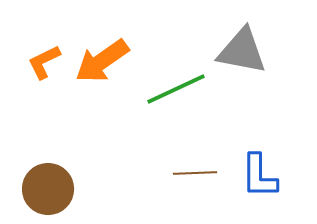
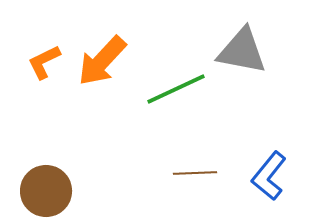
orange arrow: rotated 12 degrees counterclockwise
blue L-shape: moved 10 px right; rotated 39 degrees clockwise
brown circle: moved 2 px left, 2 px down
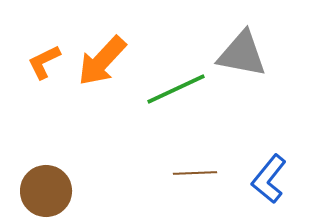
gray triangle: moved 3 px down
blue L-shape: moved 3 px down
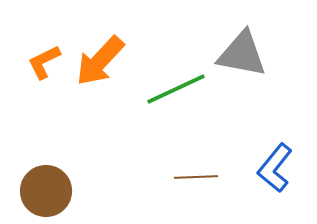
orange arrow: moved 2 px left
brown line: moved 1 px right, 4 px down
blue L-shape: moved 6 px right, 11 px up
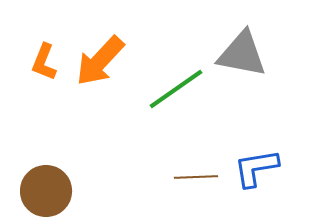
orange L-shape: rotated 42 degrees counterclockwise
green line: rotated 10 degrees counterclockwise
blue L-shape: moved 19 px left; rotated 42 degrees clockwise
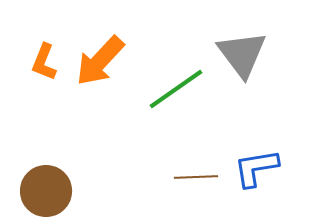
gray triangle: rotated 42 degrees clockwise
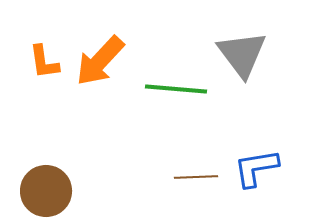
orange L-shape: rotated 30 degrees counterclockwise
green line: rotated 40 degrees clockwise
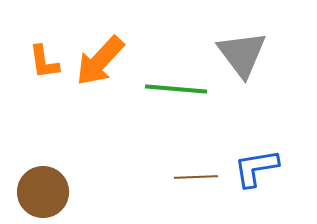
brown circle: moved 3 px left, 1 px down
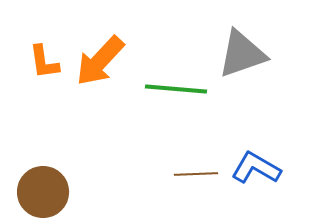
gray triangle: rotated 48 degrees clockwise
blue L-shape: rotated 39 degrees clockwise
brown line: moved 3 px up
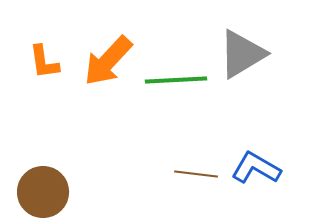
gray triangle: rotated 12 degrees counterclockwise
orange arrow: moved 8 px right
green line: moved 9 px up; rotated 8 degrees counterclockwise
brown line: rotated 9 degrees clockwise
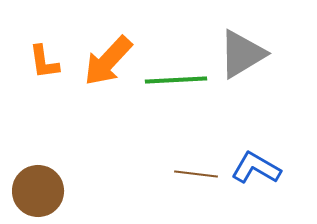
brown circle: moved 5 px left, 1 px up
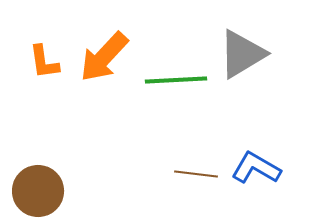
orange arrow: moved 4 px left, 4 px up
